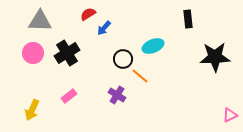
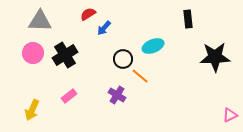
black cross: moved 2 px left, 2 px down
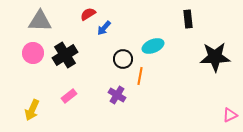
orange line: rotated 60 degrees clockwise
